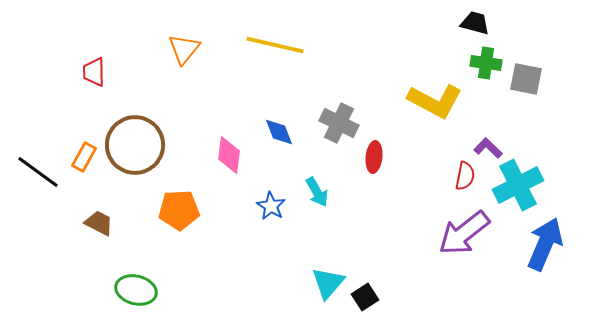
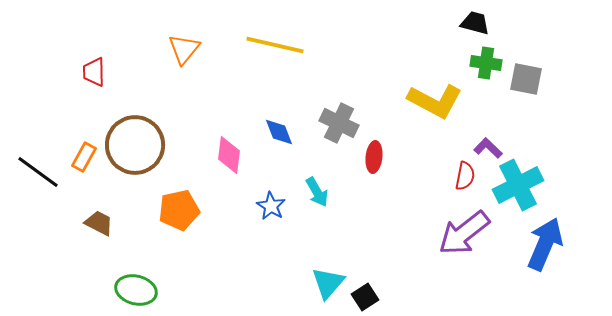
orange pentagon: rotated 9 degrees counterclockwise
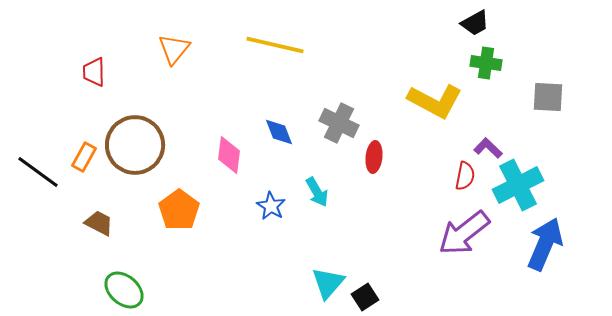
black trapezoid: rotated 136 degrees clockwise
orange triangle: moved 10 px left
gray square: moved 22 px right, 18 px down; rotated 8 degrees counterclockwise
orange pentagon: rotated 24 degrees counterclockwise
green ellipse: moved 12 px left; rotated 27 degrees clockwise
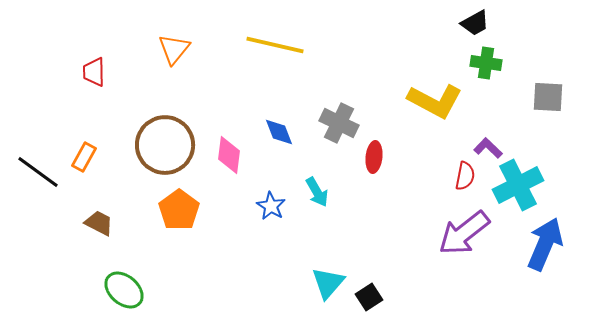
brown circle: moved 30 px right
black square: moved 4 px right
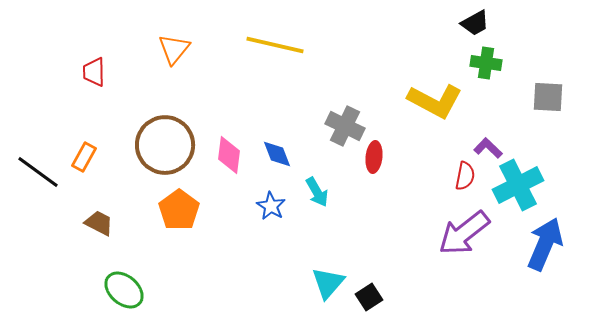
gray cross: moved 6 px right, 3 px down
blue diamond: moved 2 px left, 22 px down
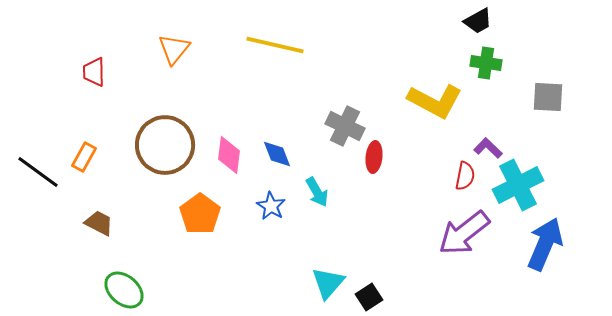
black trapezoid: moved 3 px right, 2 px up
orange pentagon: moved 21 px right, 4 px down
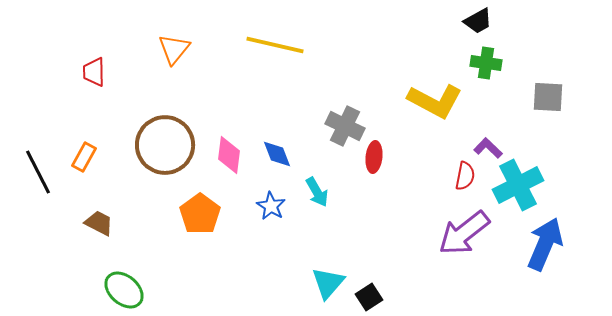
black line: rotated 27 degrees clockwise
